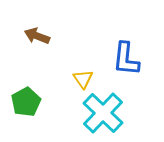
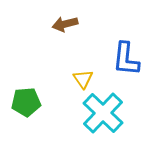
brown arrow: moved 28 px right, 12 px up; rotated 35 degrees counterclockwise
green pentagon: rotated 24 degrees clockwise
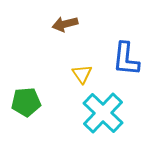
yellow triangle: moved 1 px left, 5 px up
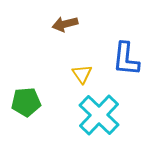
cyan cross: moved 4 px left, 2 px down
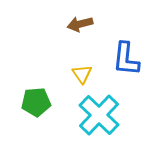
brown arrow: moved 15 px right
green pentagon: moved 10 px right
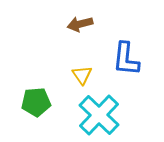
yellow triangle: moved 1 px down
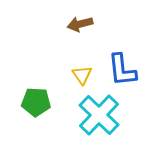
blue L-shape: moved 4 px left, 11 px down; rotated 12 degrees counterclockwise
green pentagon: rotated 8 degrees clockwise
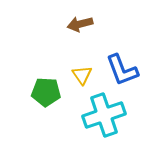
blue L-shape: rotated 15 degrees counterclockwise
green pentagon: moved 10 px right, 10 px up
cyan cross: moved 5 px right; rotated 27 degrees clockwise
